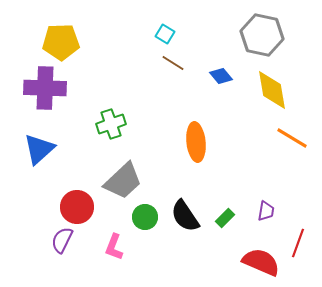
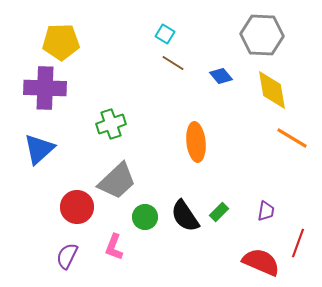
gray hexagon: rotated 9 degrees counterclockwise
gray trapezoid: moved 6 px left
green rectangle: moved 6 px left, 6 px up
purple semicircle: moved 5 px right, 16 px down
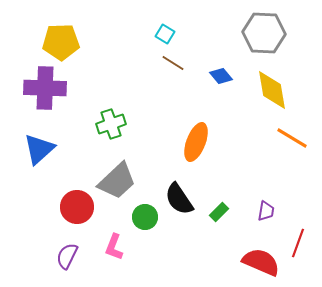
gray hexagon: moved 2 px right, 2 px up
orange ellipse: rotated 27 degrees clockwise
black semicircle: moved 6 px left, 17 px up
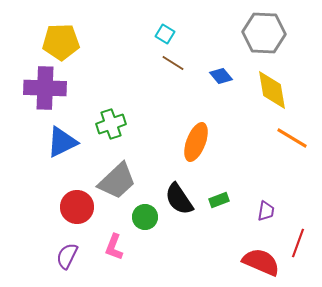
blue triangle: moved 23 px right, 7 px up; rotated 16 degrees clockwise
green rectangle: moved 12 px up; rotated 24 degrees clockwise
